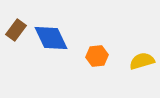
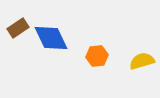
brown rectangle: moved 2 px right, 2 px up; rotated 20 degrees clockwise
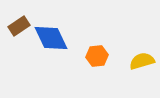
brown rectangle: moved 1 px right, 2 px up
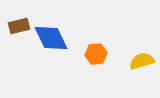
brown rectangle: rotated 20 degrees clockwise
orange hexagon: moved 1 px left, 2 px up
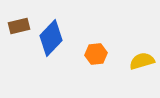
blue diamond: rotated 69 degrees clockwise
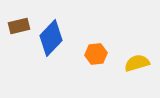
yellow semicircle: moved 5 px left, 2 px down
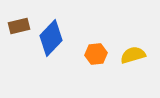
yellow semicircle: moved 4 px left, 8 px up
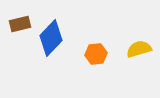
brown rectangle: moved 1 px right, 2 px up
yellow semicircle: moved 6 px right, 6 px up
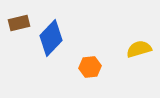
brown rectangle: moved 1 px left, 1 px up
orange hexagon: moved 6 px left, 13 px down
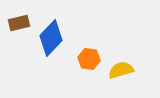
yellow semicircle: moved 18 px left, 21 px down
orange hexagon: moved 1 px left, 8 px up; rotated 15 degrees clockwise
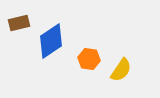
blue diamond: moved 3 px down; rotated 12 degrees clockwise
yellow semicircle: rotated 140 degrees clockwise
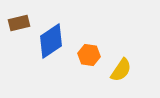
orange hexagon: moved 4 px up
